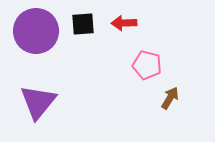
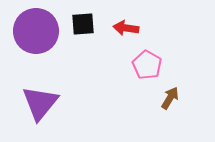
red arrow: moved 2 px right, 5 px down; rotated 10 degrees clockwise
pink pentagon: rotated 16 degrees clockwise
purple triangle: moved 2 px right, 1 px down
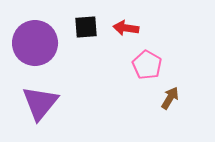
black square: moved 3 px right, 3 px down
purple circle: moved 1 px left, 12 px down
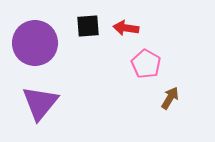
black square: moved 2 px right, 1 px up
pink pentagon: moved 1 px left, 1 px up
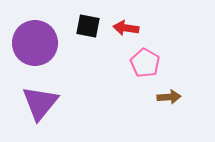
black square: rotated 15 degrees clockwise
pink pentagon: moved 1 px left, 1 px up
brown arrow: moved 1 px left, 1 px up; rotated 55 degrees clockwise
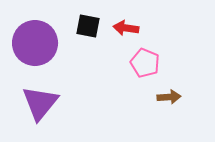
pink pentagon: rotated 8 degrees counterclockwise
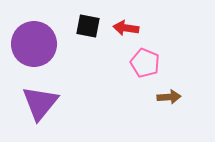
purple circle: moved 1 px left, 1 px down
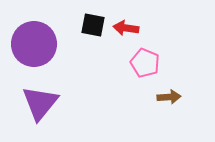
black square: moved 5 px right, 1 px up
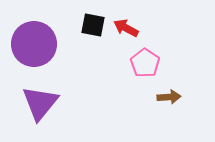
red arrow: rotated 20 degrees clockwise
pink pentagon: rotated 12 degrees clockwise
